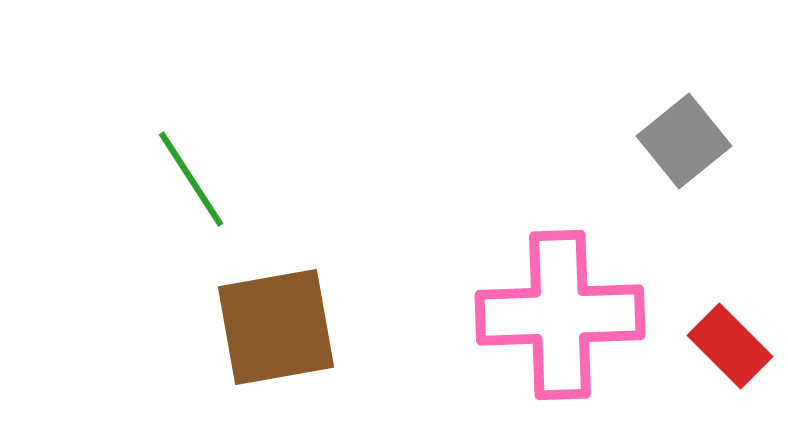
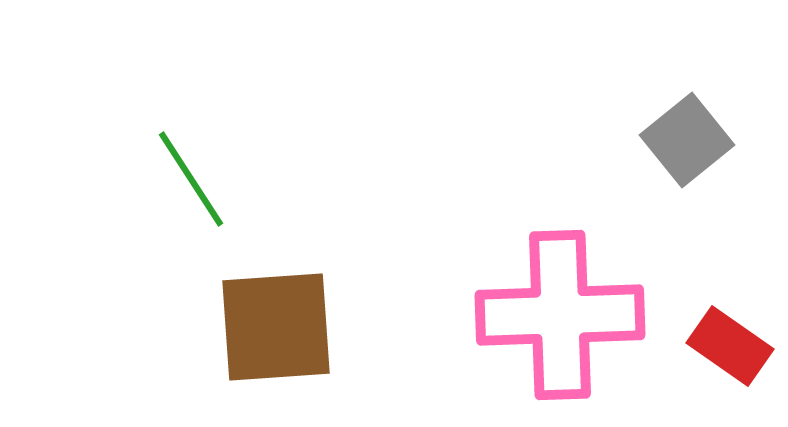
gray square: moved 3 px right, 1 px up
brown square: rotated 6 degrees clockwise
red rectangle: rotated 10 degrees counterclockwise
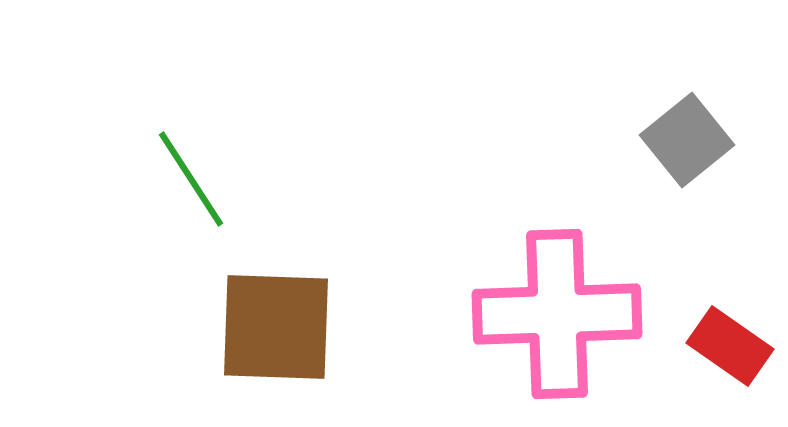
pink cross: moved 3 px left, 1 px up
brown square: rotated 6 degrees clockwise
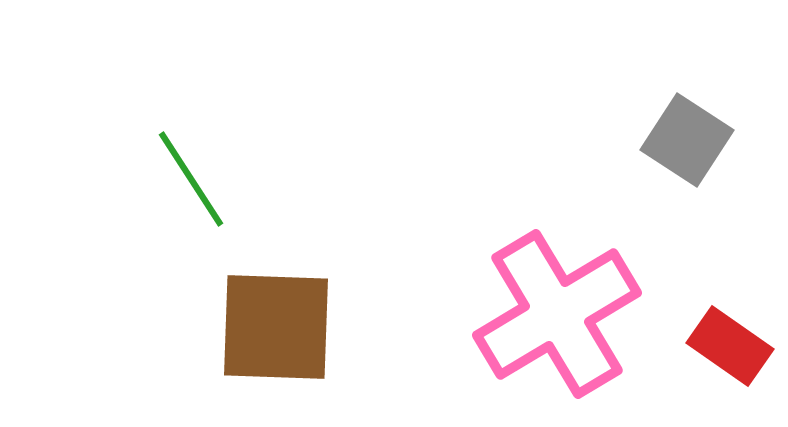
gray square: rotated 18 degrees counterclockwise
pink cross: rotated 29 degrees counterclockwise
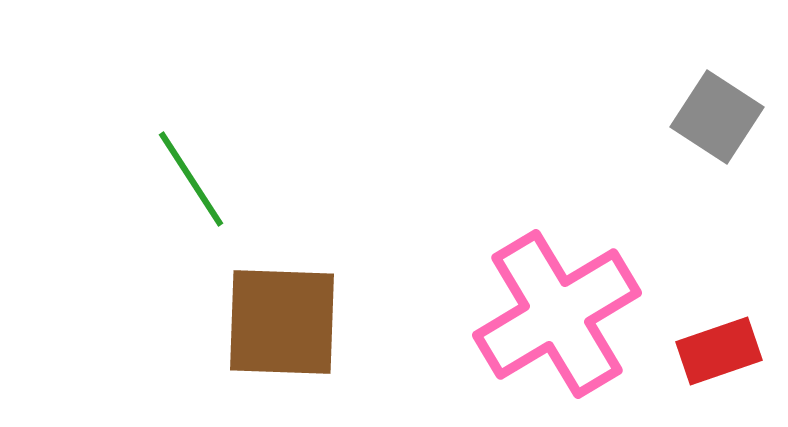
gray square: moved 30 px right, 23 px up
brown square: moved 6 px right, 5 px up
red rectangle: moved 11 px left, 5 px down; rotated 54 degrees counterclockwise
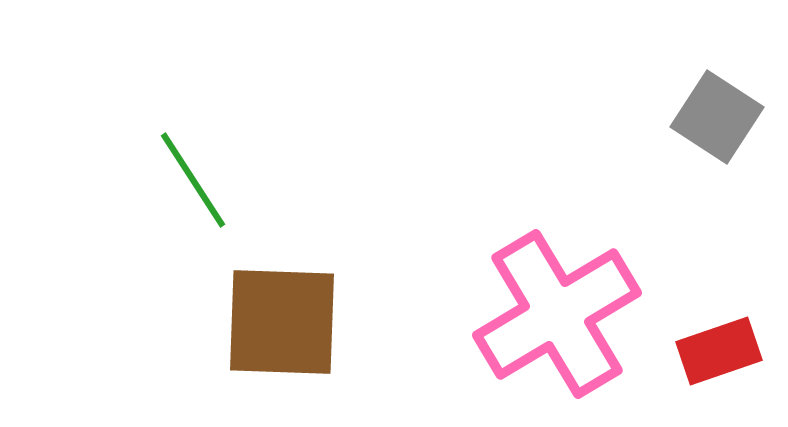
green line: moved 2 px right, 1 px down
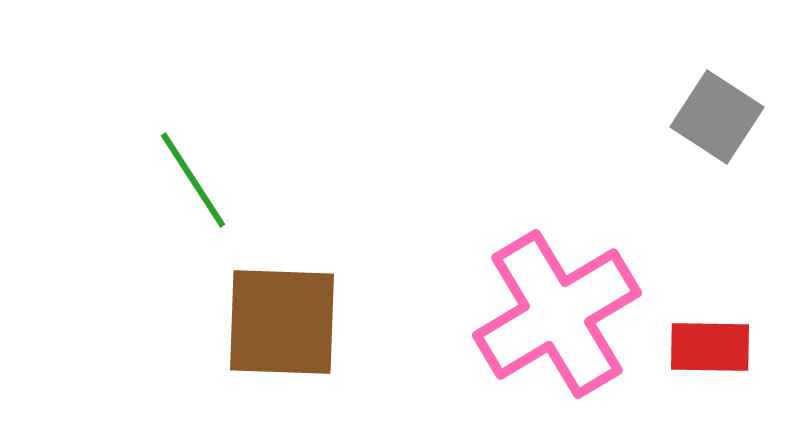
red rectangle: moved 9 px left, 4 px up; rotated 20 degrees clockwise
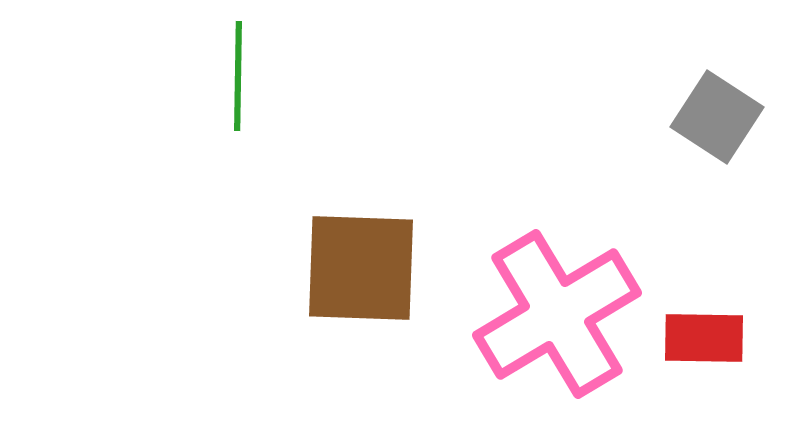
green line: moved 45 px right, 104 px up; rotated 34 degrees clockwise
brown square: moved 79 px right, 54 px up
red rectangle: moved 6 px left, 9 px up
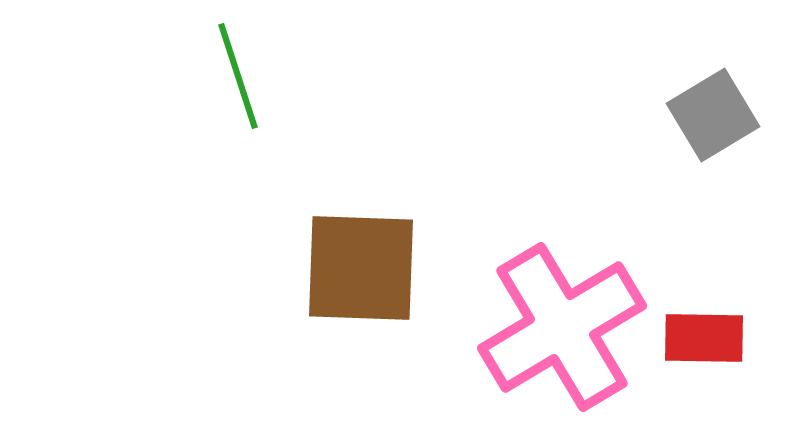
green line: rotated 19 degrees counterclockwise
gray square: moved 4 px left, 2 px up; rotated 26 degrees clockwise
pink cross: moved 5 px right, 13 px down
